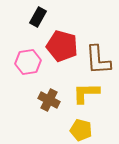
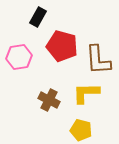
pink hexagon: moved 9 px left, 5 px up
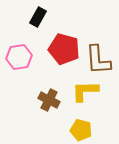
red pentagon: moved 2 px right, 3 px down
yellow L-shape: moved 1 px left, 2 px up
